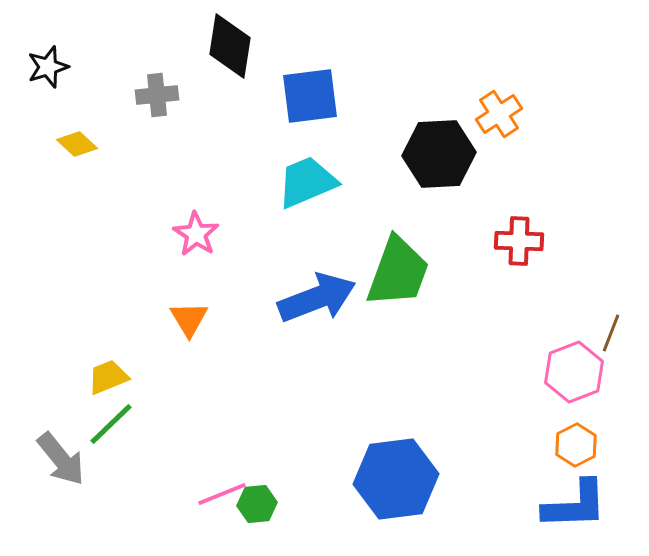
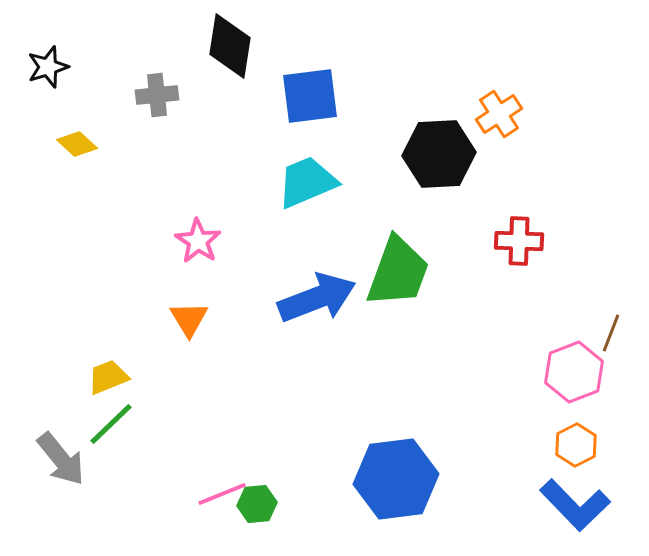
pink star: moved 2 px right, 7 px down
blue L-shape: rotated 48 degrees clockwise
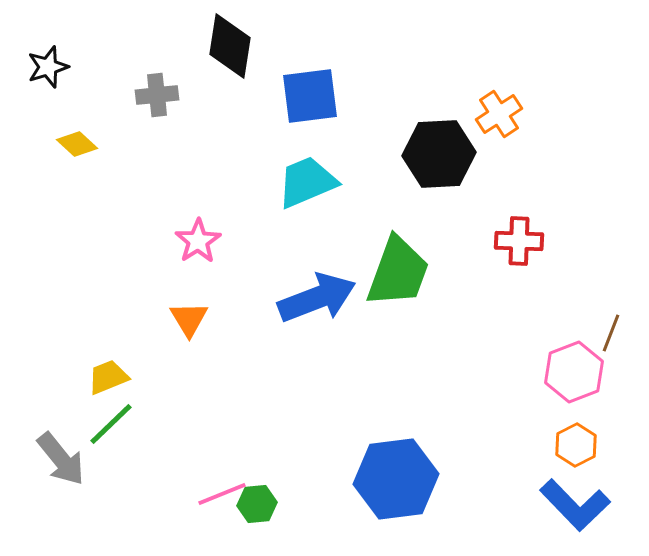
pink star: rotated 6 degrees clockwise
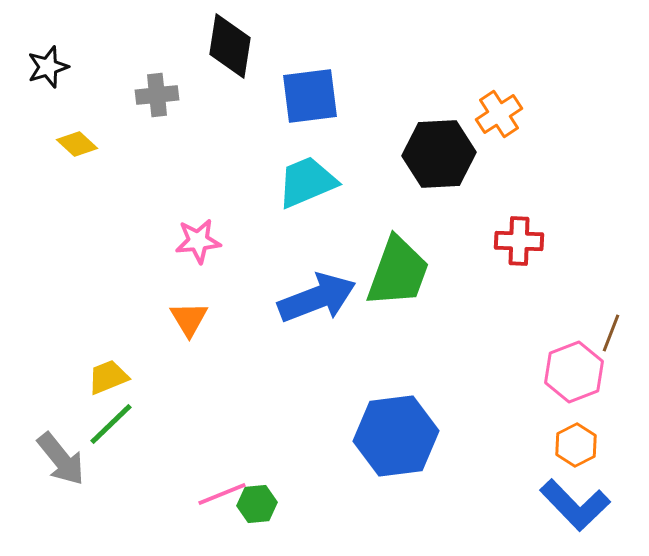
pink star: rotated 27 degrees clockwise
blue hexagon: moved 43 px up
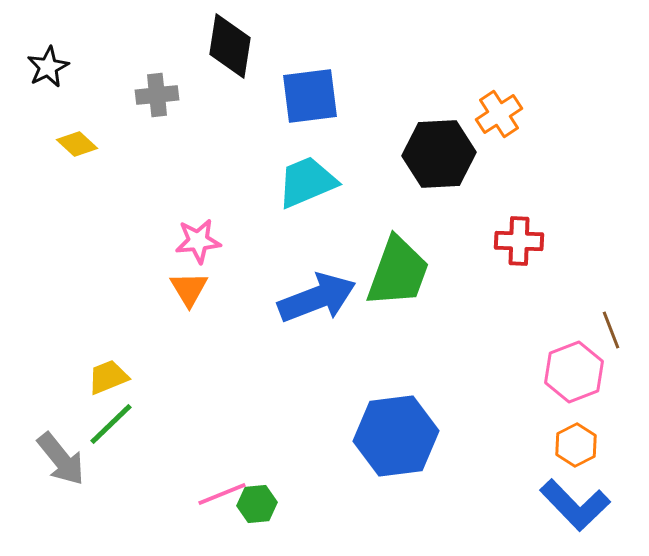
black star: rotated 9 degrees counterclockwise
orange triangle: moved 30 px up
brown line: moved 3 px up; rotated 42 degrees counterclockwise
